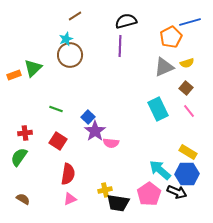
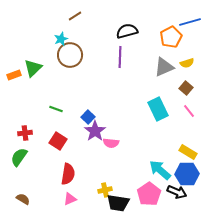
black semicircle: moved 1 px right, 10 px down
cyan star: moved 5 px left
purple line: moved 11 px down
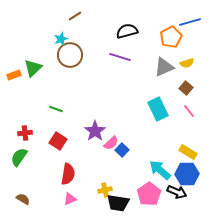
purple line: rotated 75 degrees counterclockwise
blue square: moved 34 px right, 33 px down
pink semicircle: rotated 49 degrees counterclockwise
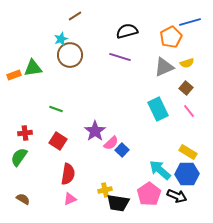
green triangle: rotated 36 degrees clockwise
black arrow: moved 4 px down
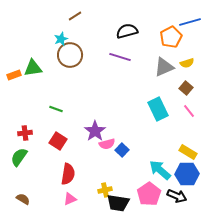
pink semicircle: moved 4 px left, 1 px down; rotated 28 degrees clockwise
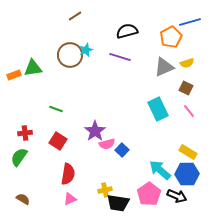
cyan star: moved 25 px right, 11 px down
brown square: rotated 16 degrees counterclockwise
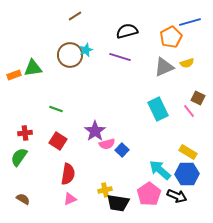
brown square: moved 12 px right, 10 px down
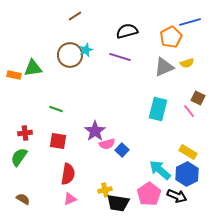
orange rectangle: rotated 32 degrees clockwise
cyan rectangle: rotated 40 degrees clockwise
red square: rotated 24 degrees counterclockwise
blue hexagon: rotated 25 degrees counterclockwise
